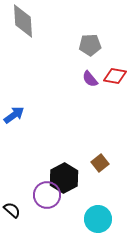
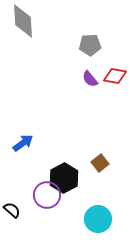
blue arrow: moved 9 px right, 28 px down
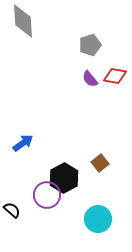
gray pentagon: rotated 15 degrees counterclockwise
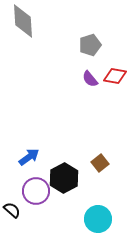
blue arrow: moved 6 px right, 14 px down
purple circle: moved 11 px left, 4 px up
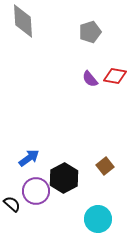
gray pentagon: moved 13 px up
blue arrow: moved 1 px down
brown square: moved 5 px right, 3 px down
black semicircle: moved 6 px up
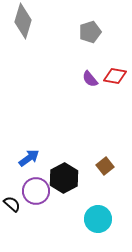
gray diamond: rotated 20 degrees clockwise
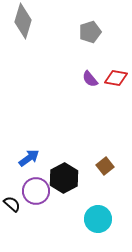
red diamond: moved 1 px right, 2 px down
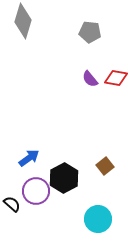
gray pentagon: rotated 25 degrees clockwise
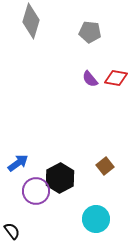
gray diamond: moved 8 px right
blue arrow: moved 11 px left, 5 px down
black hexagon: moved 4 px left
black semicircle: moved 27 px down; rotated 12 degrees clockwise
cyan circle: moved 2 px left
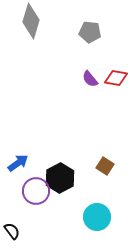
brown square: rotated 18 degrees counterclockwise
cyan circle: moved 1 px right, 2 px up
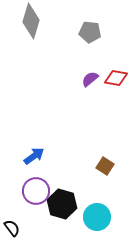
purple semicircle: rotated 90 degrees clockwise
blue arrow: moved 16 px right, 7 px up
black hexagon: moved 2 px right, 26 px down; rotated 16 degrees counterclockwise
black semicircle: moved 3 px up
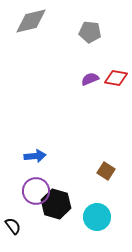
gray diamond: rotated 60 degrees clockwise
purple semicircle: rotated 18 degrees clockwise
blue arrow: moved 1 px right; rotated 30 degrees clockwise
brown square: moved 1 px right, 5 px down
black hexagon: moved 6 px left
black semicircle: moved 1 px right, 2 px up
